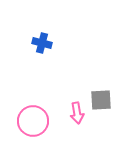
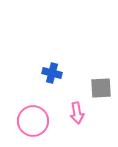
blue cross: moved 10 px right, 30 px down
gray square: moved 12 px up
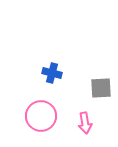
pink arrow: moved 8 px right, 10 px down
pink circle: moved 8 px right, 5 px up
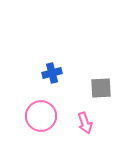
blue cross: rotated 30 degrees counterclockwise
pink arrow: rotated 10 degrees counterclockwise
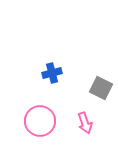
gray square: rotated 30 degrees clockwise
pink circle: moved 1 px left, 5 px down
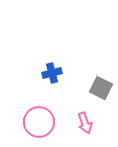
pink circle: moved 1 px left, 1 px down
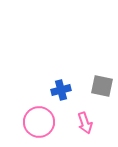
blue cross: moved 9 px right, 17 px down
gray square: moved 1 px right, 2 px up; rotated 15 degrees counterclockwise
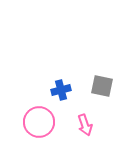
pink arrow: moved 2 px down
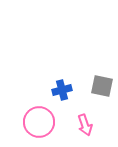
blue cross: moved 1 px right
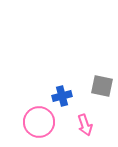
blue cross: moved 6 px down
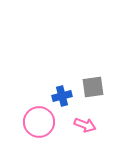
gray square: moved 9 px left, 1 px down; rotated 20 degrees counterclockwise
pink arrow: rotated 50 degrees counterclockwise
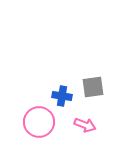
blue cross: rotated 24 degrees clockwise
